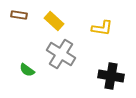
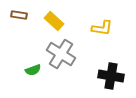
green semicircle: moved 6 px right; rotated 56 degrees counterclockwise
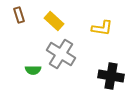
brown rectangle: rotated 63 degrees clockwise
green semicircle: rotated 21 degrees clockwise
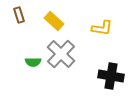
gray cross: rotated 12 degrees clockwise
green semicircle: moved 8 px up
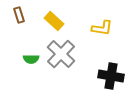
green semicircle: moved 2 px left, 3 px up
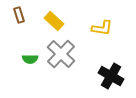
green semicircle: moved 1 px left
black cross: rotated 20 degrees clockwise
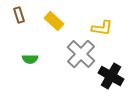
gray cross: moved 20 px right
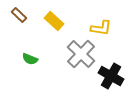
brown rectangle: rotated 28 degrees counterclockwise
yellow L-shape: moved 1 px left
green semicircle: rotated 21 degrees clockwise
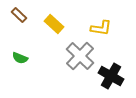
yellow rectangle: moved 3 px down
gray cross: moved 1 px left, 2 px down
green semicircle: moved 10 px left, 1 px up
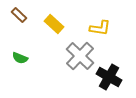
yellow L-shape: moved 1 px left
black cross: moved 2 px left, 1 px down
